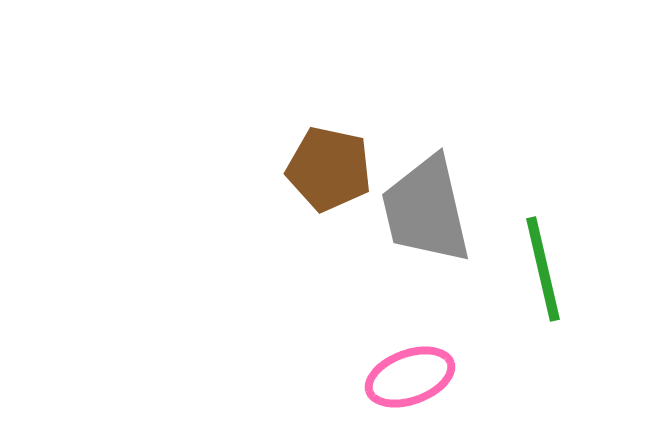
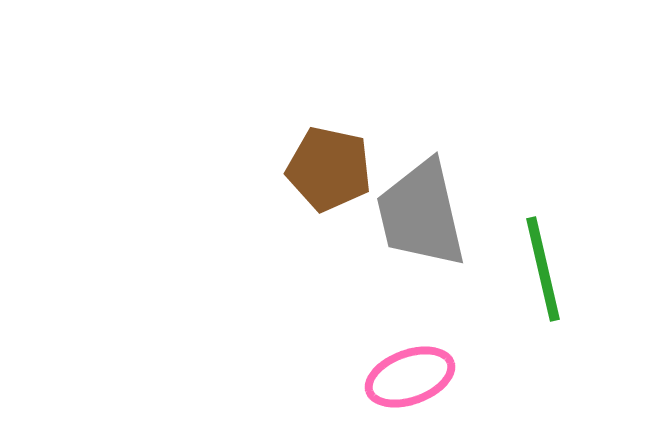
gray trapezoid: moved 5 px left, 4 px down
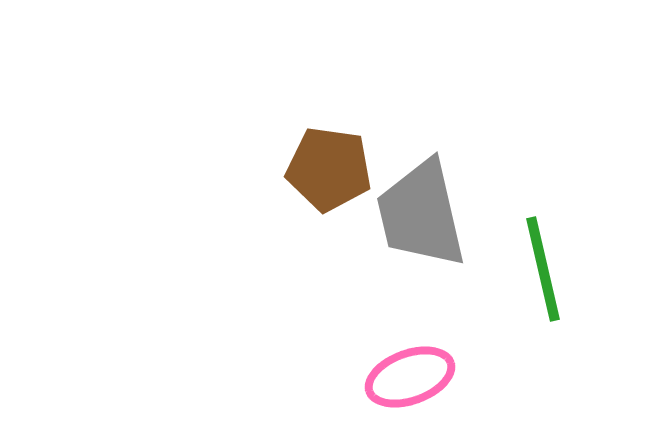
brown pentagon: rotated 4 degrees counterclockwise
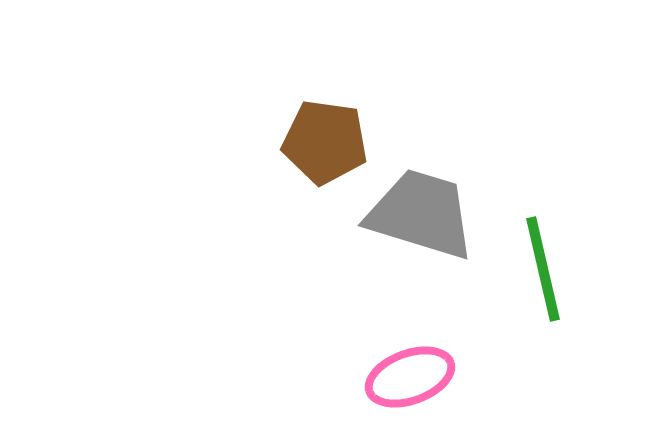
brown pentagon: moved 4 px left, 27 px up
gray trapezoid: rotated 120 degrees clockwise
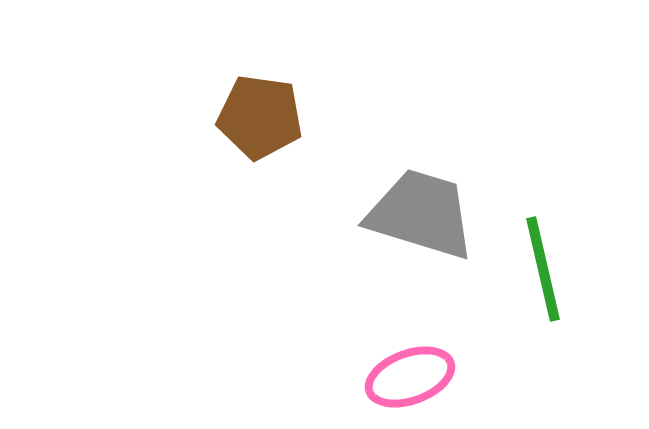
brown pentagon: moved 65 px left, 25 px up
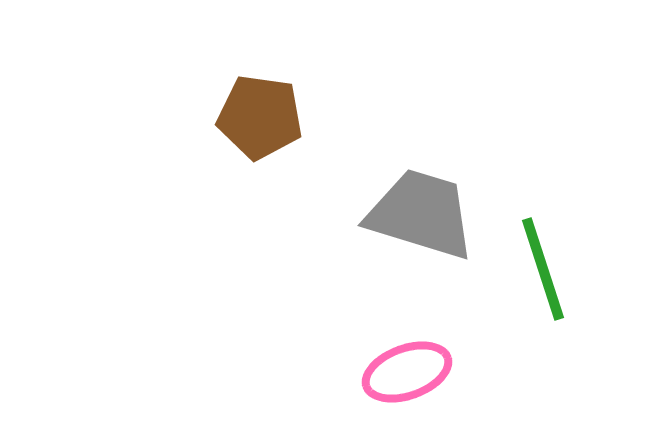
green line: rotated 5 degrees counterclockwise
pink ellipse: moved 3 px left, 5 px up
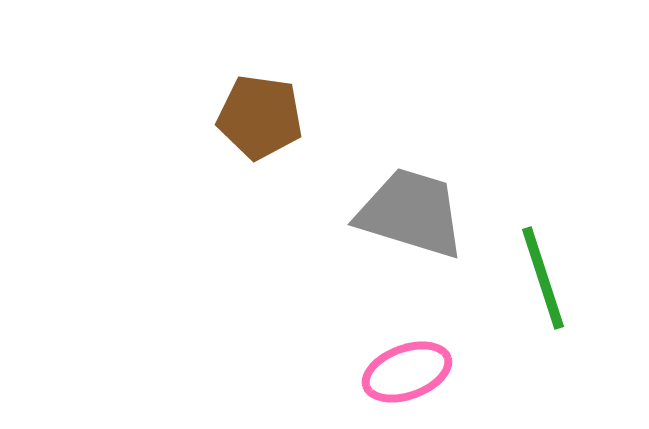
gray trapezoid: moved 10 px left, 1 px up
green line: moved 9 px down
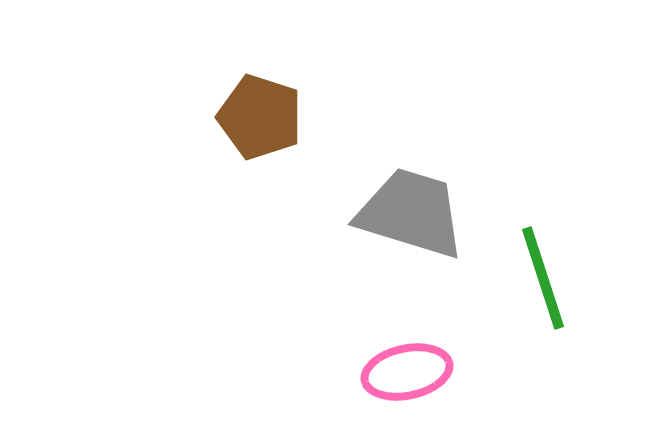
brown pentagon: rotated 10 degrees clockwise
pink ellipse: rotated 8 degrees clockwise
